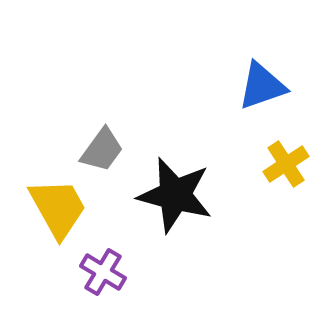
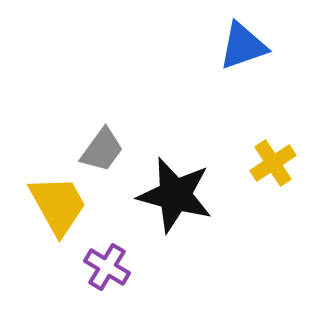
blue triangle: moved 19 px left, 40 px up
yellow cross: moved 13 px left, 1 px up
yellow trapezoid: moved 3 px up
purple cross: moved 4 px right, 5 px up
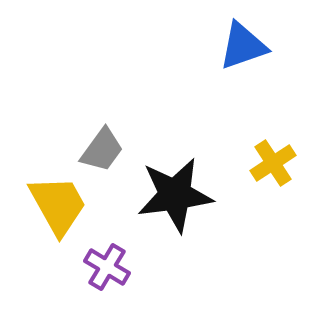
black star: rotated 22 degrees counterclockwise
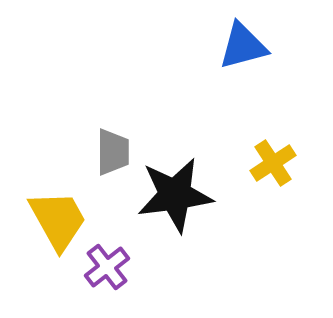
blue triangle: rotated 4 degrees clockwise
gray trapezoid: moved 11 px right, 2 px down; rotated 36 degrees counterclockwise
yellow trapezoid: moved 15 px down
purple cross: rotated 21 degrees clockwise
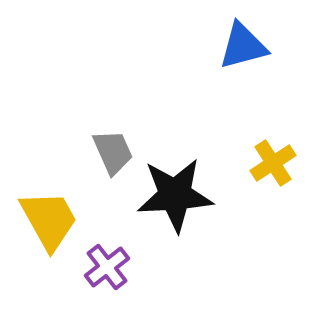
gray trapezoid: rotated 24 degrees counterclockwise
black star: rotated 4 degrees clockwise
yellow trapezoid: moved 9 px left
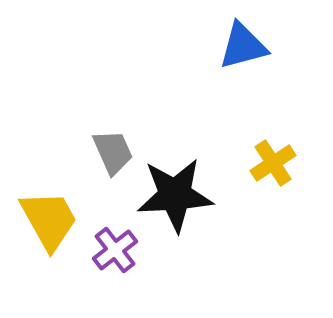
purple cross: moved 8 px right, 17 px up
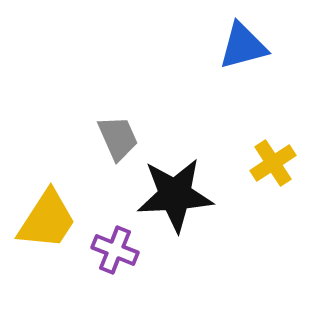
gray trapezoid: moved 5 px right, 14 px up
yellow trapezoid: moved 2 px left; rotated 62 degrees clockwise
purple cross: rotated 30 degrees counterclockwise
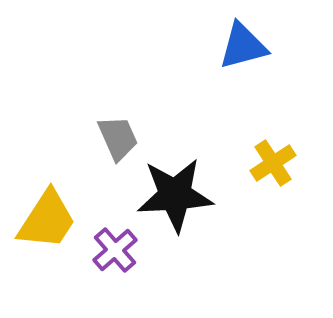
purple cross: rotated 27 degrees clockwise
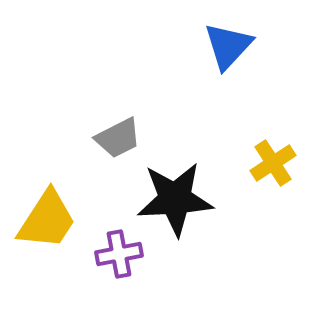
blue triangle: moved 15 px left; rotated 32 degrees counterclockwise
gray trapezoid: rotated 87 degrees clockwise
black star: moved 4 px down
purple cross: moved 4 px right, 4 px down; rotated 30 degrees clockwise
